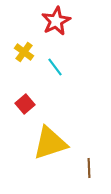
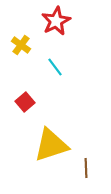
yellow cross: moved 3 px left, 7 px up
red square: moved 2 px up
yellow triangle: moved 1 px right, 2 px down
brown line: moved 3 px left
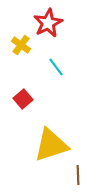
red star: moved 8 px left, 2 px down
cyan line: moved 1 px right
red square: moved 2 px left, 3 px up
brown line: moved 8 px left, 7 px down
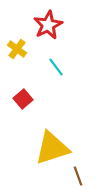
red star: moved 2 px down
yellow cross: moved 4 px left, 4 px down
yellow triangle: moved 1 px right, 3 px down
brown line: moved 1 px down; rotated 18 degrees counterclockwise
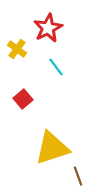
red star: moved 3 px down
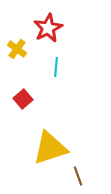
cyan line: rotated 42 degrees clockwise
yellow triangle: moved 2 px left
